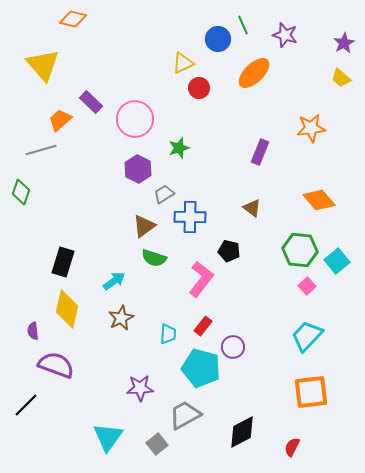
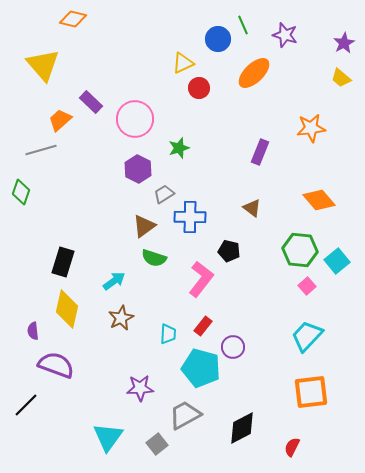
black diamond at (242, 432): moved 4 px up
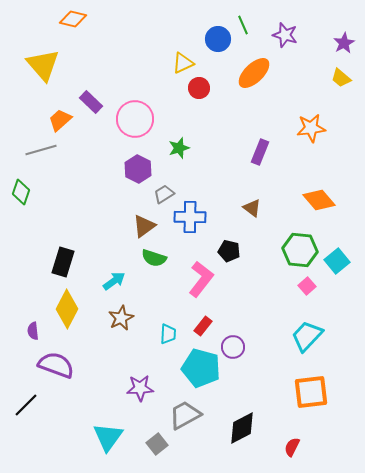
yellow diamond at (67, 309): rotated 15 degrees clockwise
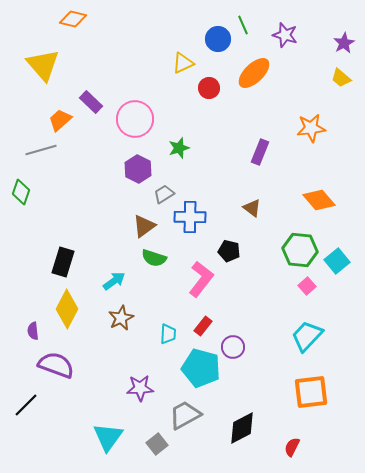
red circle at (199, 88): moved 10 px right
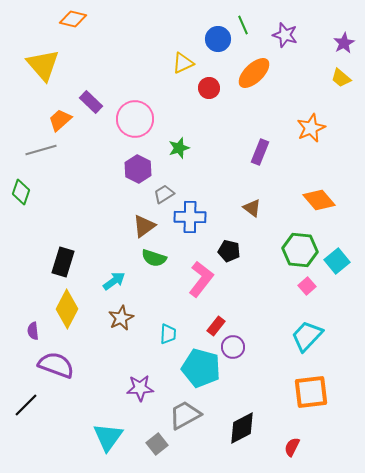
orange star at (311, 128): rotated 16 degrees counterclockwise
red rectangle at (203, 326): moved 13 px right
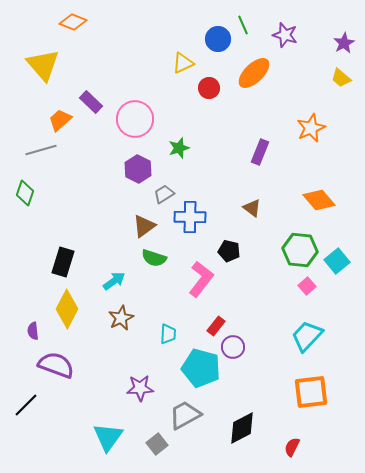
orange diamond at (73, 19): moved 3 px down; rotated 8 degrees clockwise
green diamond at (21, 192): moved 4 px right, 1 px down
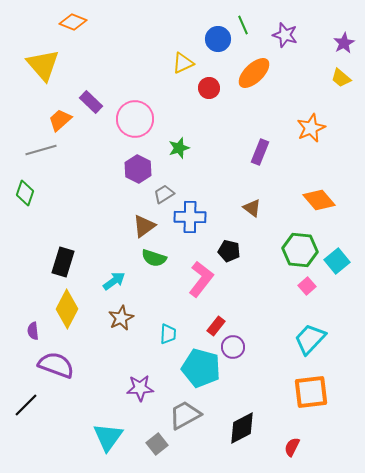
cyan trapezoid at (307, 336): moved 3 px right, 3 px down
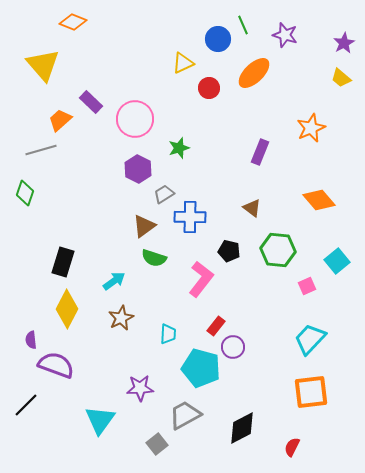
green hexagon at (300, 250): moved 22 px left
pink square at (307, 286): rotated 18 degrees clockwise
purple semicircle at (33, 331): moved 2 px left, 9 px down
cyan triangle at (108, 437): moved 8 px left, 17 px up
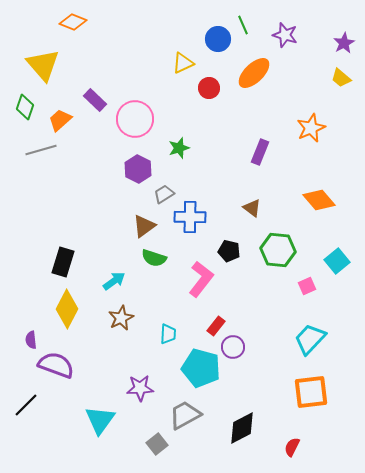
purple rectangle at (91, 102): moved 4 px right, 2 px up
green diamond at (25, 193): moved 86 px up
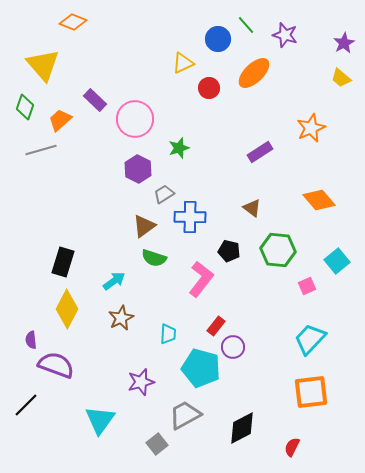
green line at (243, 25): moved 3 px right; rotated 18 degrees counterclockwise
purple rectangle at (260, 152): rotated 35 degrees clockwise
purple star at (140, 388): moved 1 px right, 6 px up; rotated 12 degrees counterclockwise
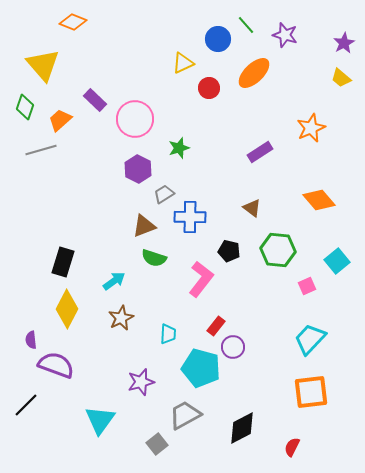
brown triangle at (144, 226): rotated 15 degrees clockwise
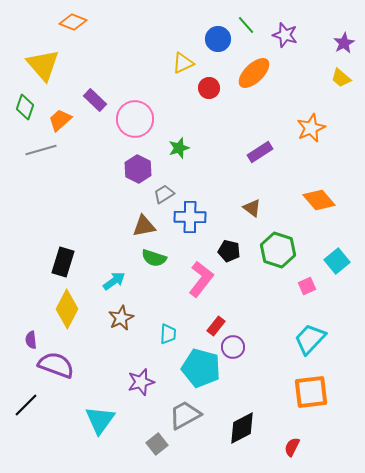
brown triangle at (144, 226): rotated 10 degrees clockwise
green hexagon at (278, 250): rotated 12 degrees clockwise
